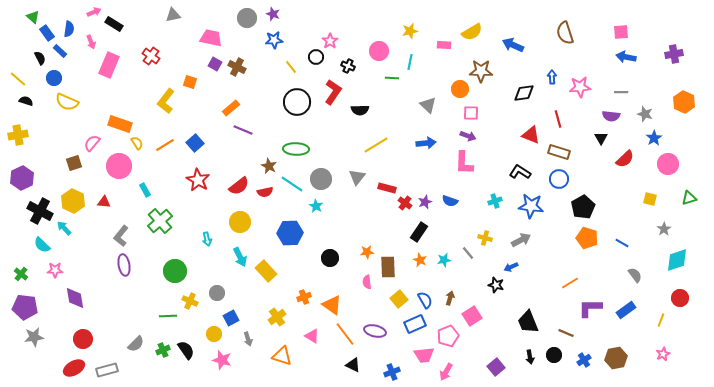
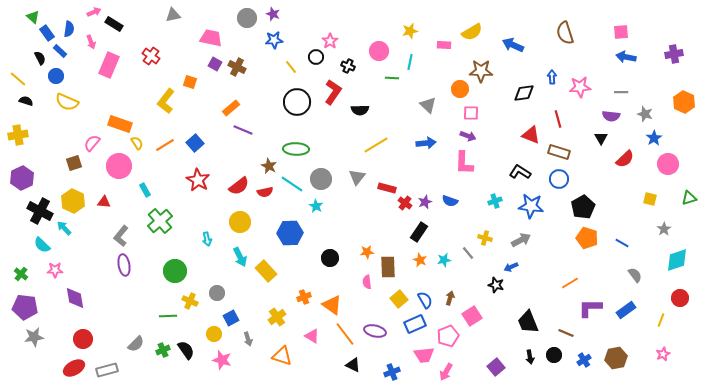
blue circle at (54, 78): moved 2 px right, 2 px up
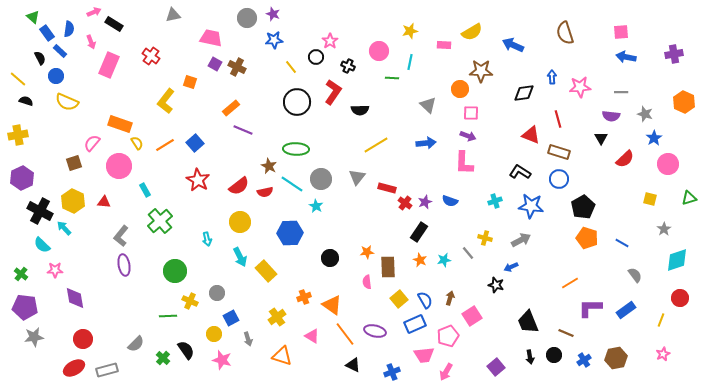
green cross at (163, 350): moved 8 px down; rotated 24 degrees counterclockwise
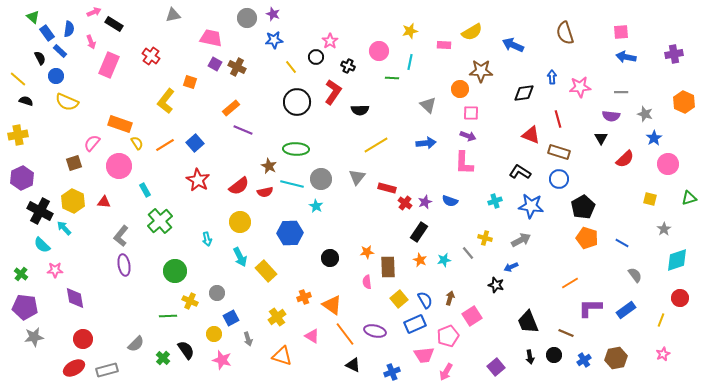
cyan line at (292, 184): rotated 20 degrees counterclockwise
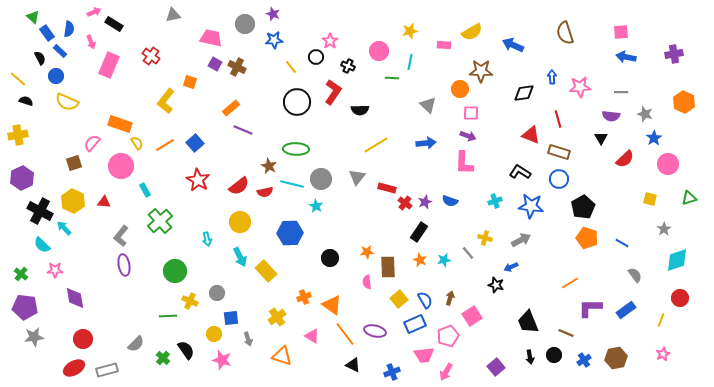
gray circle at (247, 18): moved 2 px left, 6 px down
pink circle at (119, 166): moved 2 px right
blue square at (231, 318): rotated 21 degrees clockwise
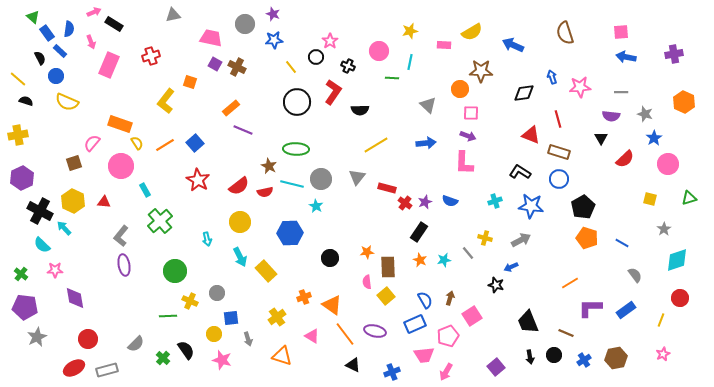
red cross at (151, 56): rotated 36 degrees clockwise
blue arrow at (552, 77): rotated 16 degrees counterclockwise
yellow square at (399, 299): moved 13 px left, 3 px up
gray star at (34, 337): moved 3 px right; rotated 18 degrees counterclockwise
red circle at (83, 339): moved 5 px right
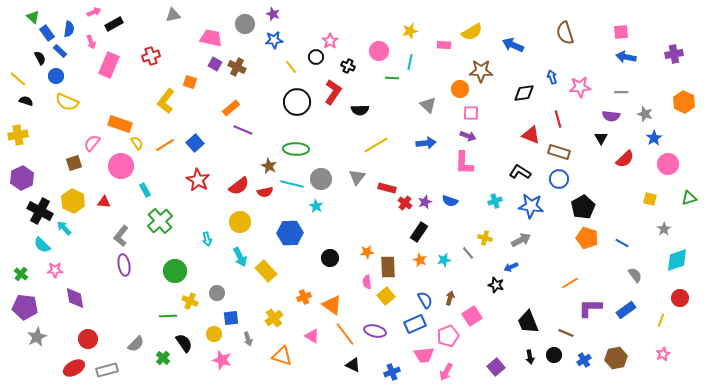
black rectangle at (114, 24): rotated 60 degrees counterclockwise
yellow cross at (277, 317): moved 3 px left, 1 px down
black semicircle at (186, 350): moved 2 px left, 7 px up
